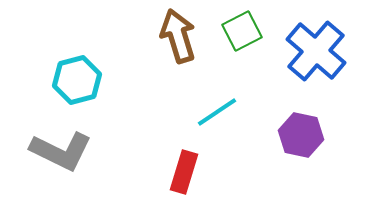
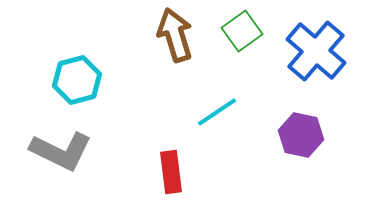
green square: rotated 9 degrees counterclockwise
brown arrow: moved 3 px left, 1 px up
red rectangle: moved 13 px left; rotated 24 degrees counterclockwise
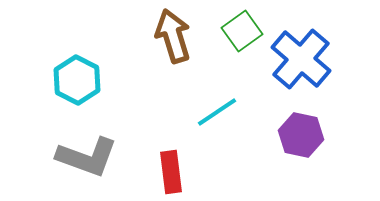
brown arrow: moved 2 px left, 1 px down
blue cross: moved 15 px left, 8 px down
cyan hexagon: rotated 18 degrees counterclockwise
gray L-shape: moved 26 px right, 6 px down; rotated 6 degrees counterclockwise
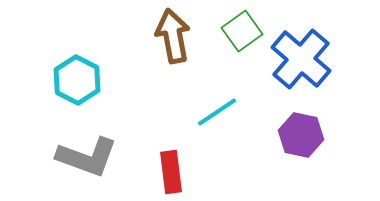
brown arrow: rotated 6 degrees clockwise
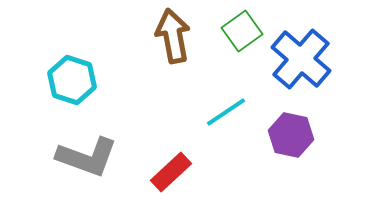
cyan hexagon: moved 5 px left; rotated 9 degrees counterclockwise
cyan line: moved 9 px right
purple hexagon: moved 10 px left
red rectangle: rotated 54 degrees clockwise
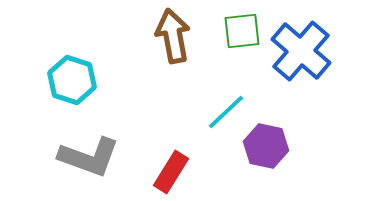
green square: rotated 30 degrees clockwise
blue cross: moved 8 px up
cyan line: rotated 9 degrees counterclockwise
purple hexagon: moved 25 px left, 11 px down
gray L-shape: moved 2 px right
red rectangle: rotated 15 degrees counterclockwise
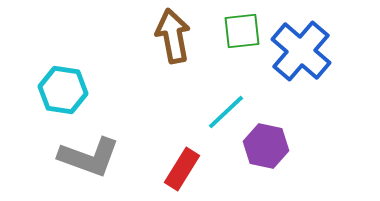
cyan hexagon: moved 9 px left, 10 px down; rotated 9 degrees counterclockwise
red rectangle: moved 11 px right, 3 px up
